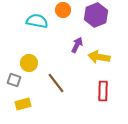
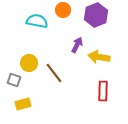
brown line: moved 2 px left, 10 px up
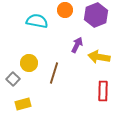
orange circle: moved 2 px right
brown line: rotated 55 degrees clockwise
gray square: moved 1 px left, 1 px up; rotated 24 degrees clockwise
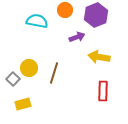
purple arrow: moved 8 px up; rotated 42 degrees clockwise
yellow circle: moved 5 px down
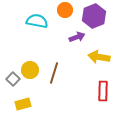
purple hexagon: moved 2 px left, 1 px down
yellow circle: moved 1 px right, 2 px down
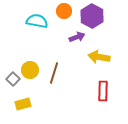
orange circle: moved 1 px left, 1 px down
purple hexagon: moved 2 px left; rotated 10 degrees counterclockwise
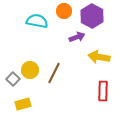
brown line: rotated 10 degrees clockwise
